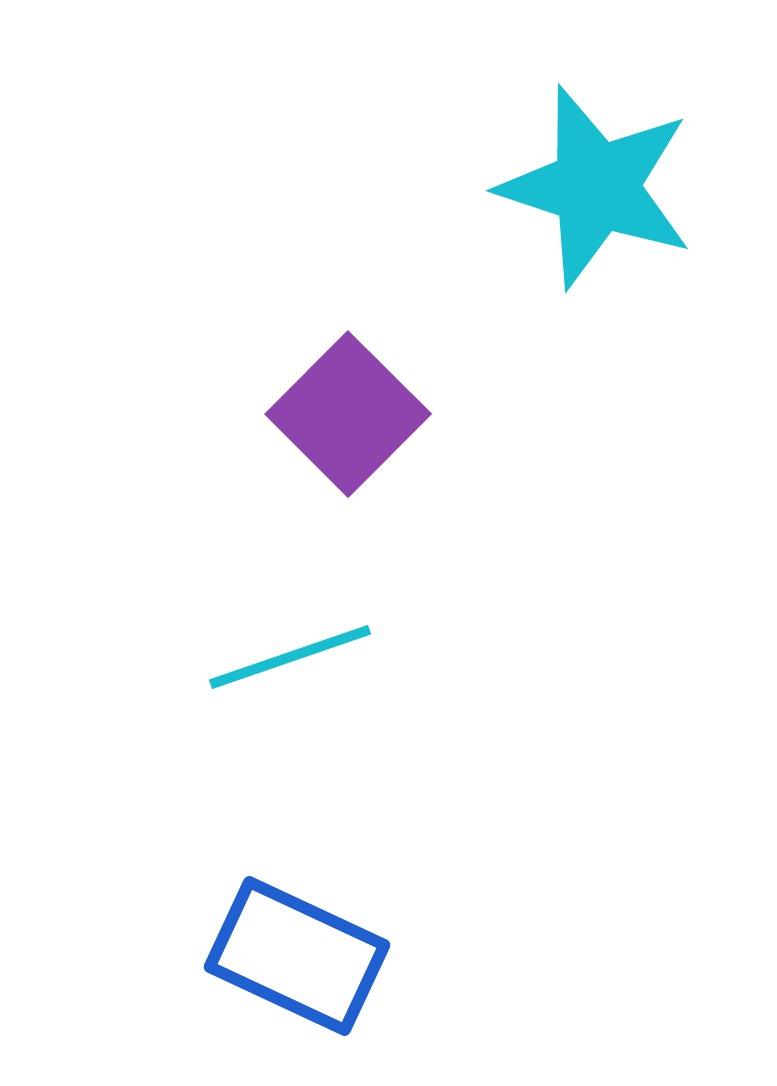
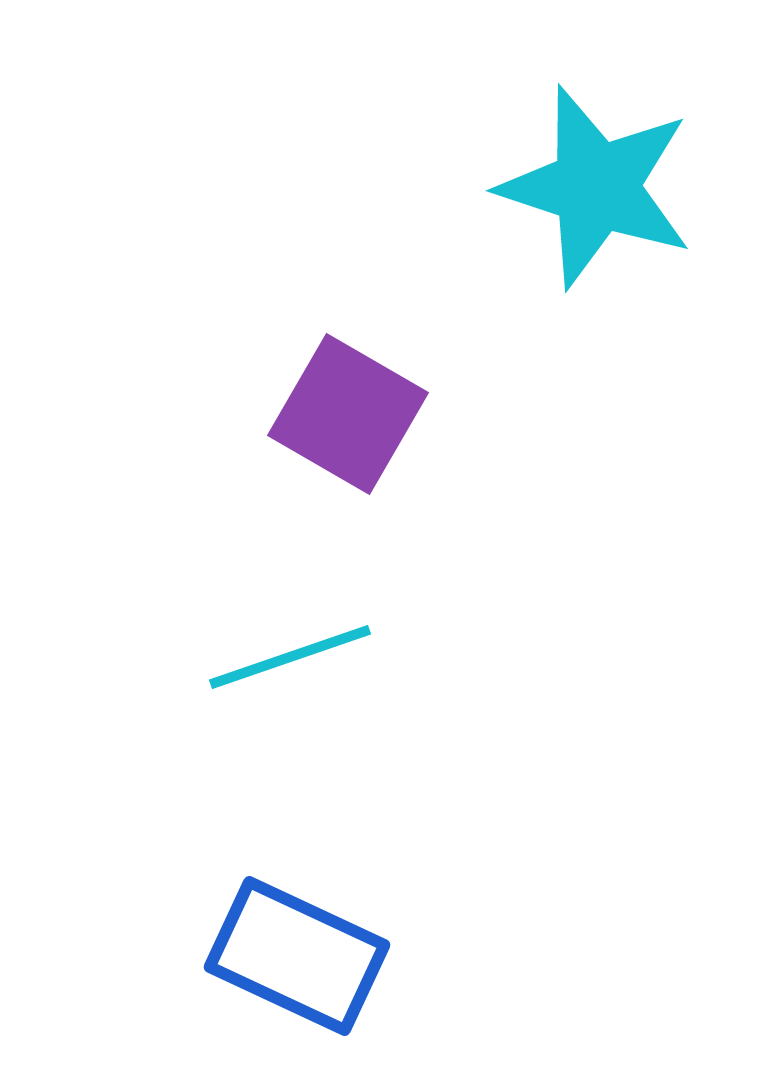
purple square: rotated 15 degrees counterclockwise
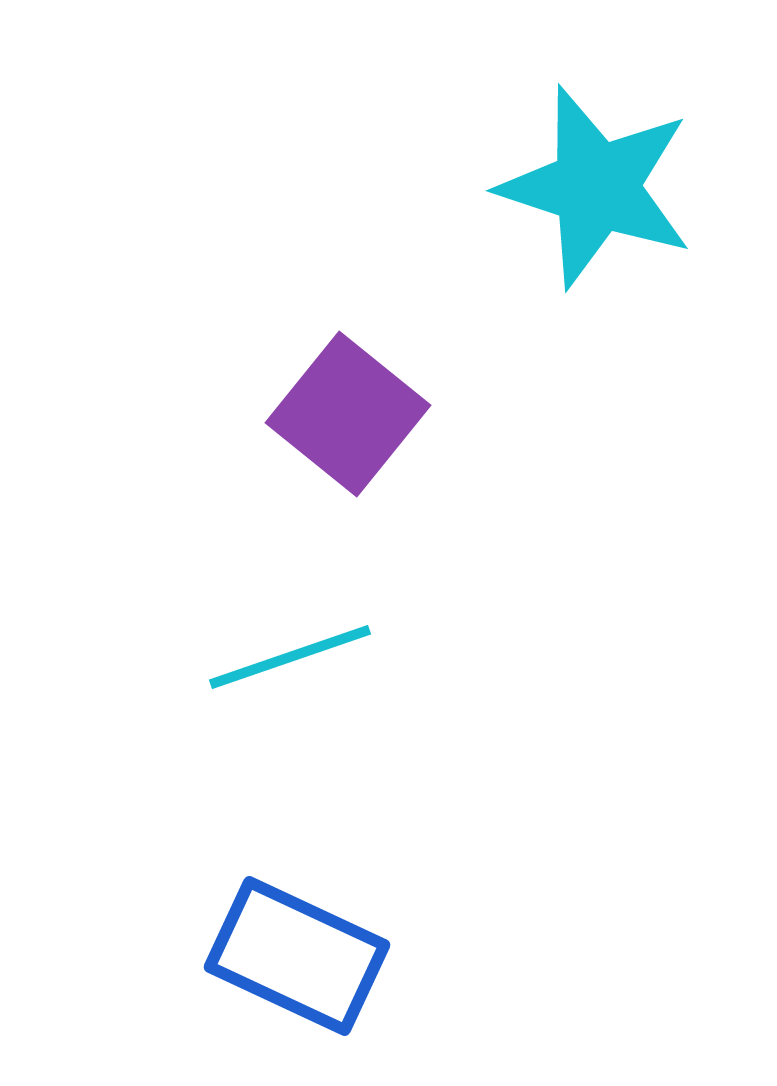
purple square: rotated 9 degrees clockwise
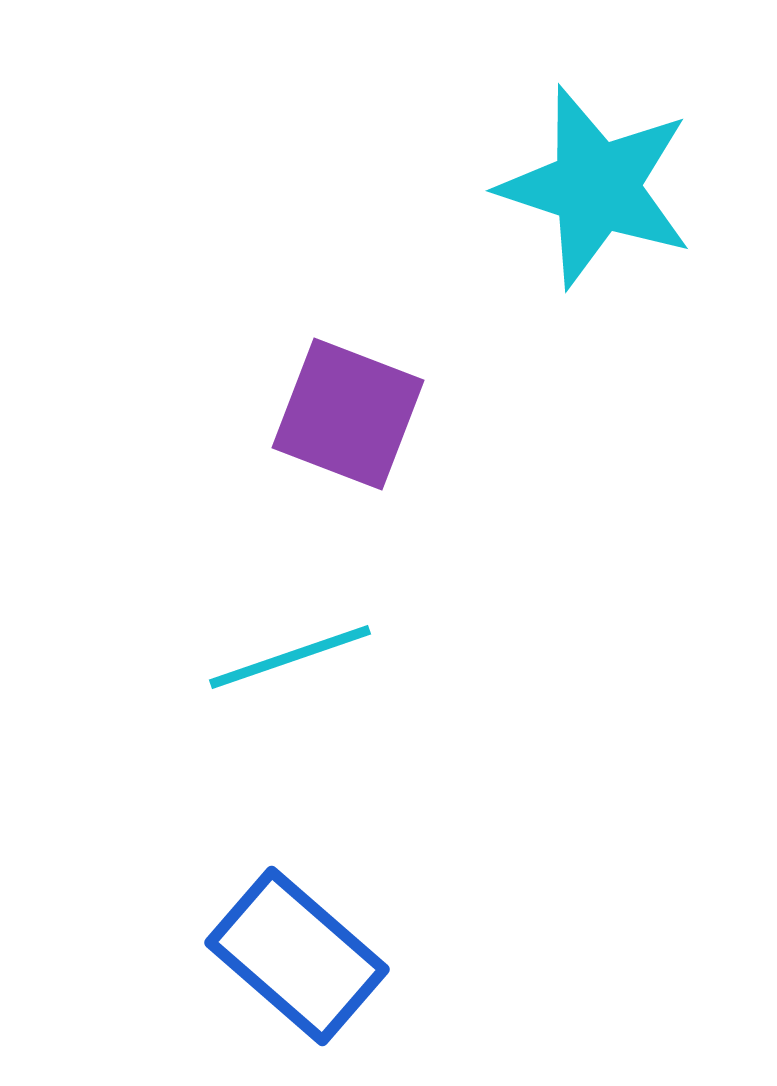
purple square: rotated 18 degrees counterclockwise
blue rectangle: rotated 16 degrees clockwise
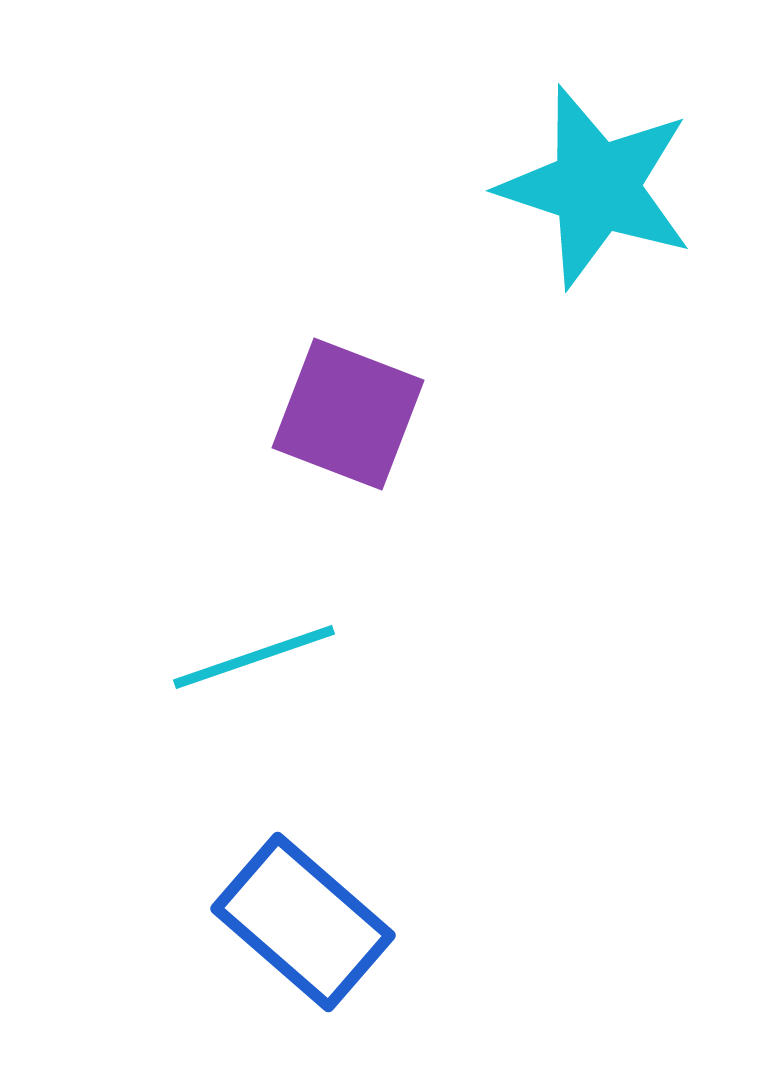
cyan line: moved 36 px left
blue rectangle: moved 6 px right, 34 px up
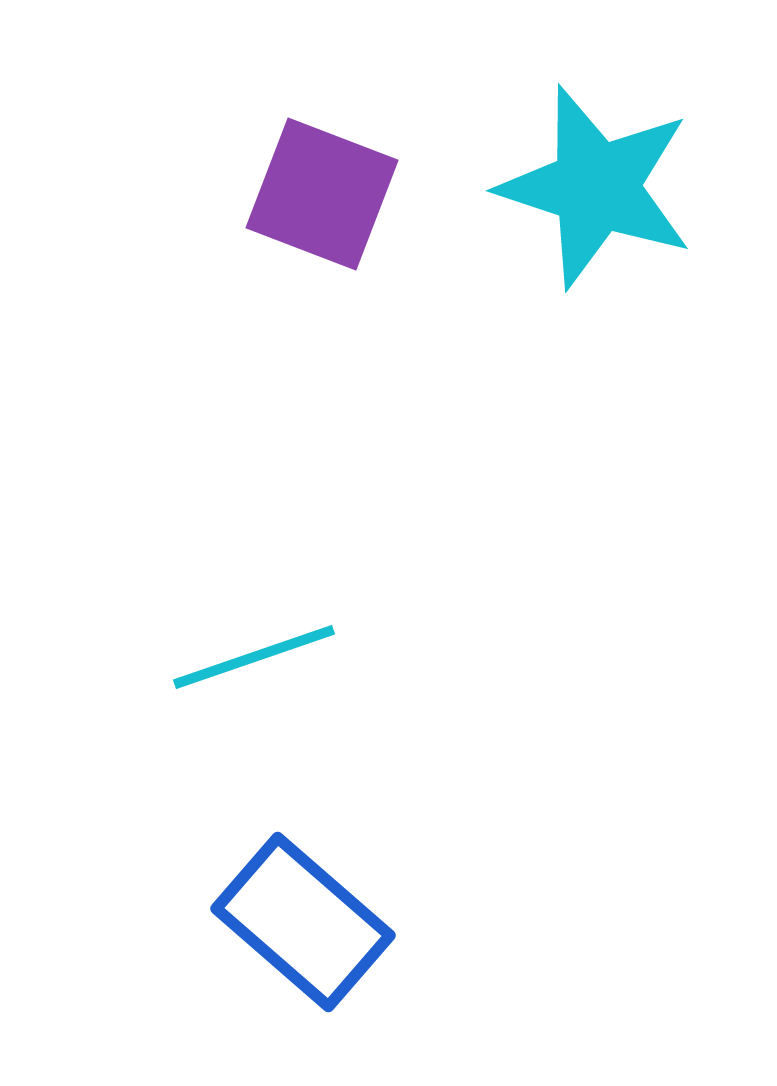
purple square: moved 26 px left, 220 px up
